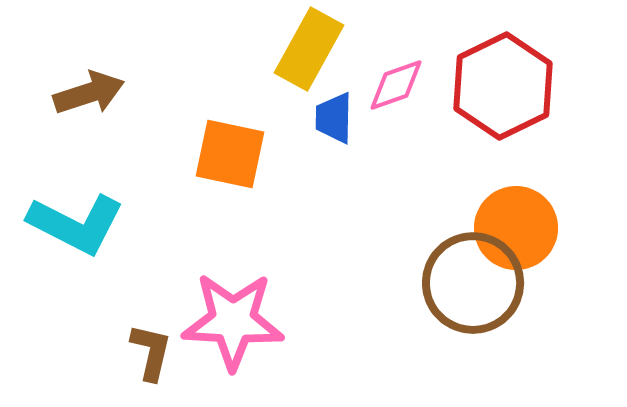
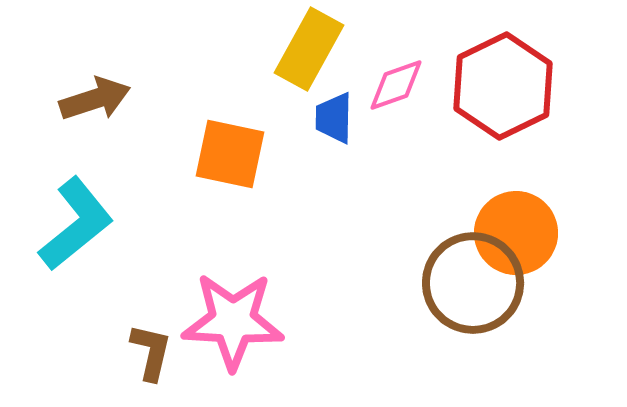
brown arrow: moved 6 px right, 6 px down
cyan L-shape: rotated 66 degrees counterclockwise
orange circle: moved 5 px down
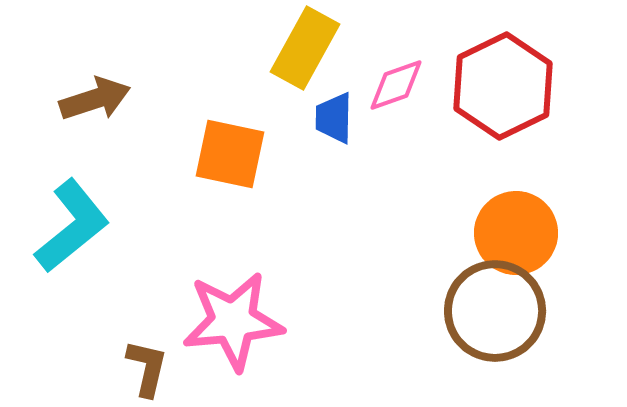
yellow rectangle: moved 4 px left, 1 px up
cyan L-shape: moved 4 px left, 2 px down
brown circle: moved 22 px right, 28 px down
pink star: rotated 8 degrees counterclockwise
brown L-shape: moved 4 px left, 16 px down
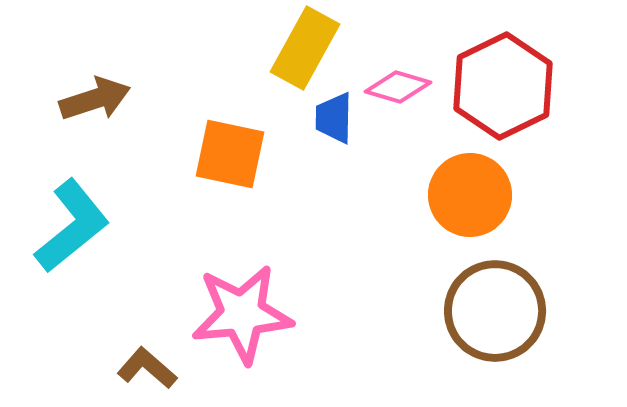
pink diamond: moved 2 px right, 2 px down; rotated 36 degrees clockwise
orange circle: moved 46 px left, 38 px up
pink star: moved 9 px right, 7 px up
brown L-shape: rotated 62 degrees counterclockwise
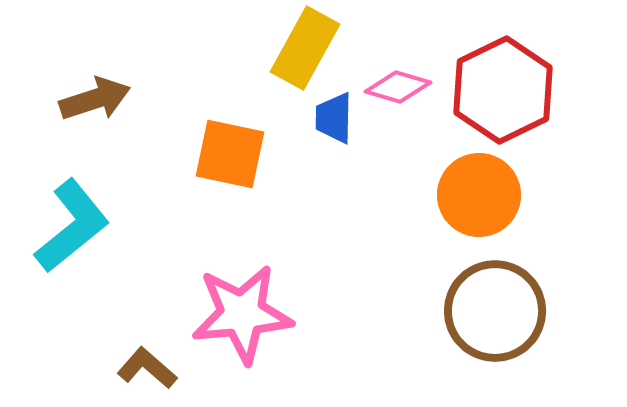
red hexagon: moved 4 px down
orange circle: moved 9 px right
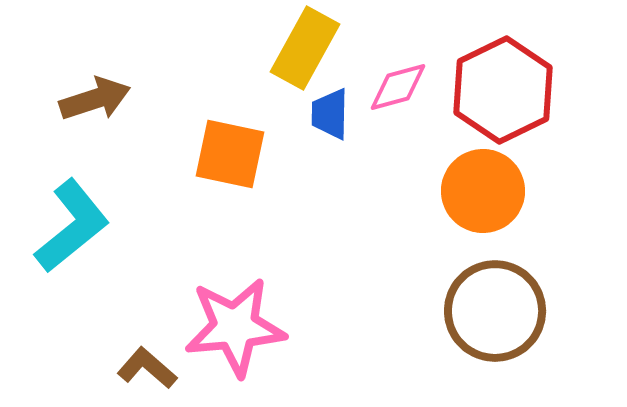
pink diamond: rotated 32 degrees counterclockwise
blue trapezoid: moved 4 px left, 4 px up
orange circle: moved 4 px right, 4 px up
pink star: moved 7 px left, 13 px down
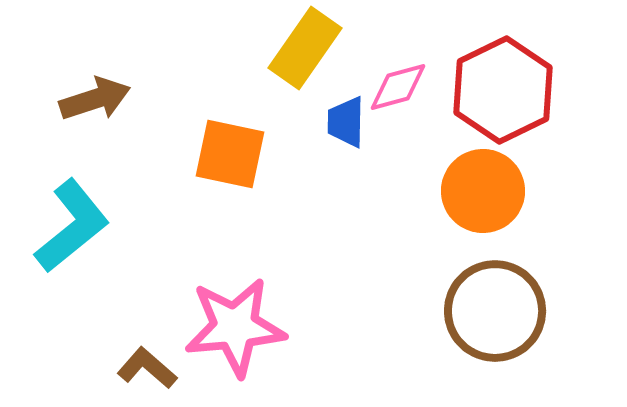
yellow rectangle: rotated 6 degrees clockwise
blue trapezoid: moved 16 px right, 8 px down
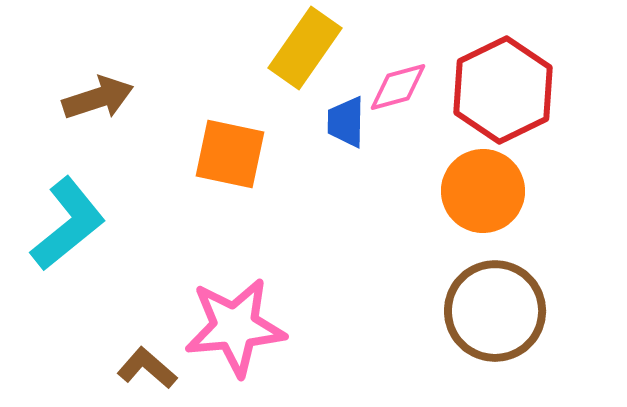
brown arrow: moved 3 px right, 1 px up
cyan L-shape: moved 4 px left, 2 px up
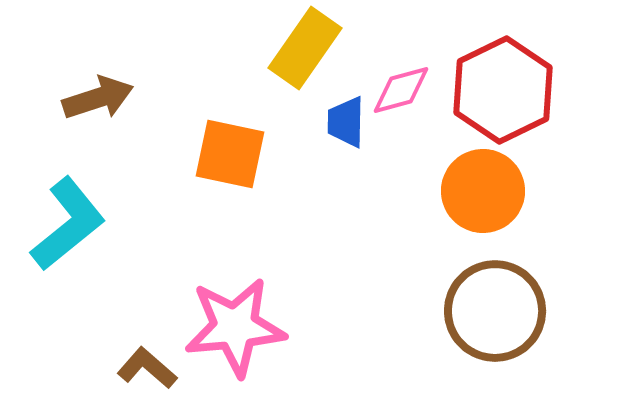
pink diamond: moved 3 px right, 3 px down
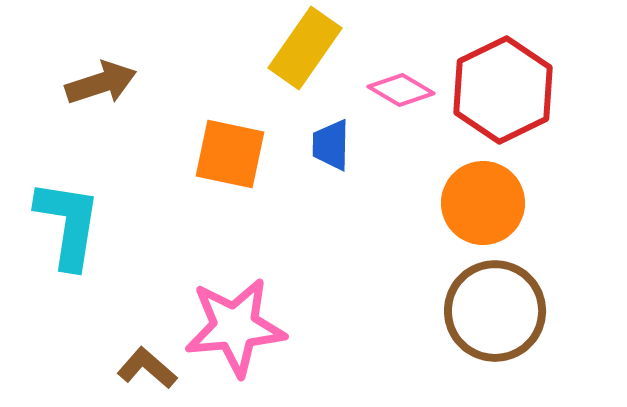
pink diamond: rotated 46 degrees clockwise
brown arrow: moved 3 px right, 15 px up
blue trapezoid: moved 15 px left, 23 px down
orange circle: moved 12 px down
cyan L-shape: rotated 42 degrees counterclockwise
